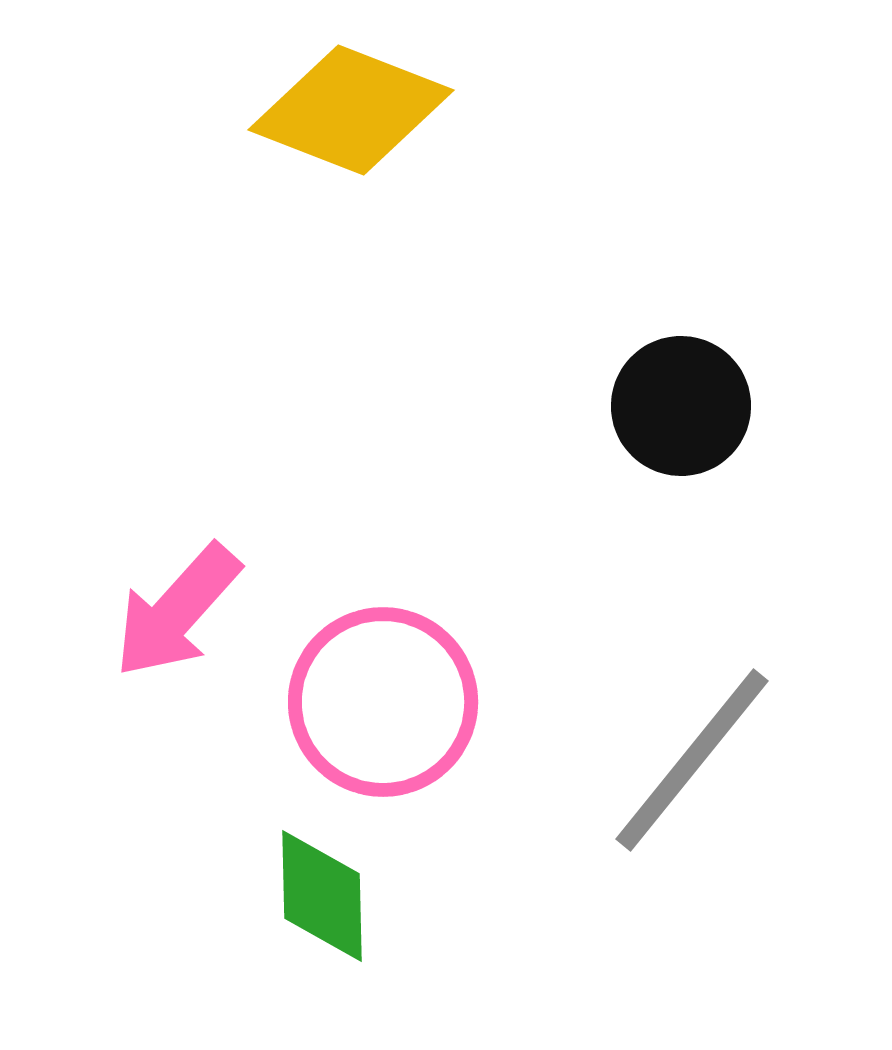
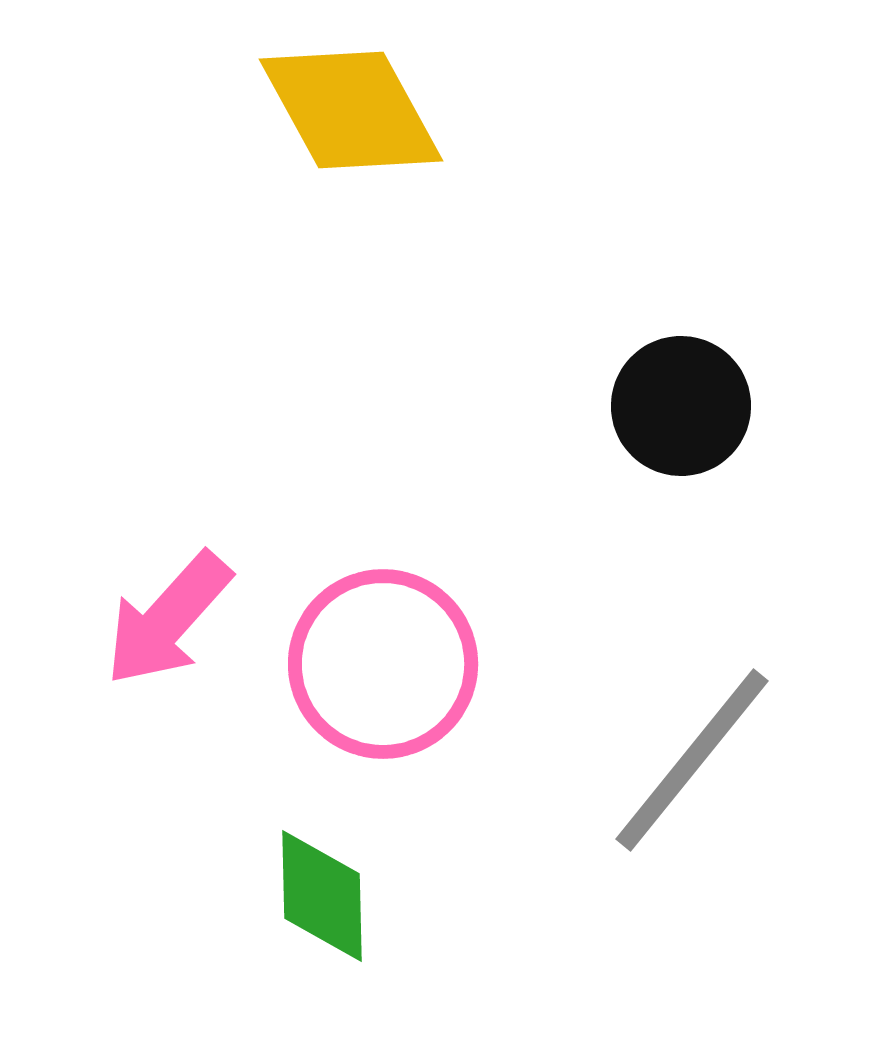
yellow diamond: rotated 40 degrees clockwise
pink arrow: moved 9 px left, 8 px down
pink circle: moved 38 px up
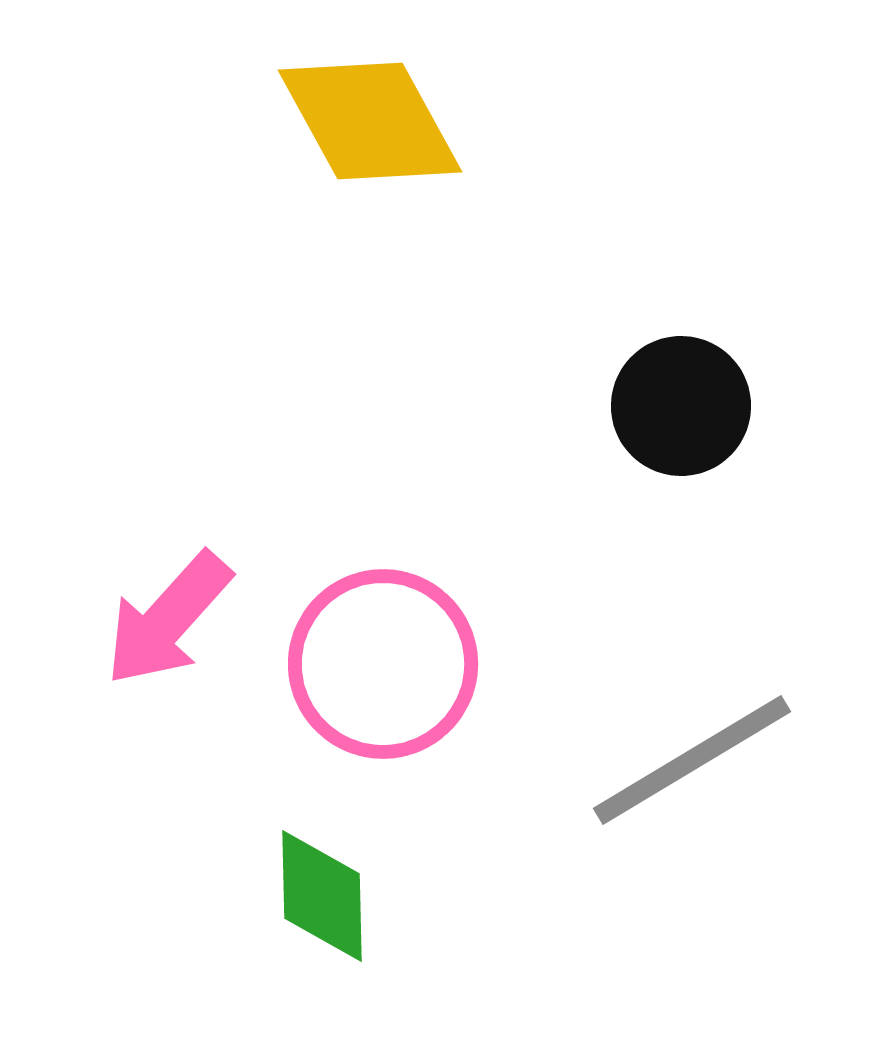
yellow diamond: moved 19 px right, 11 px down
gray line: rotated 20 degrees clockwise
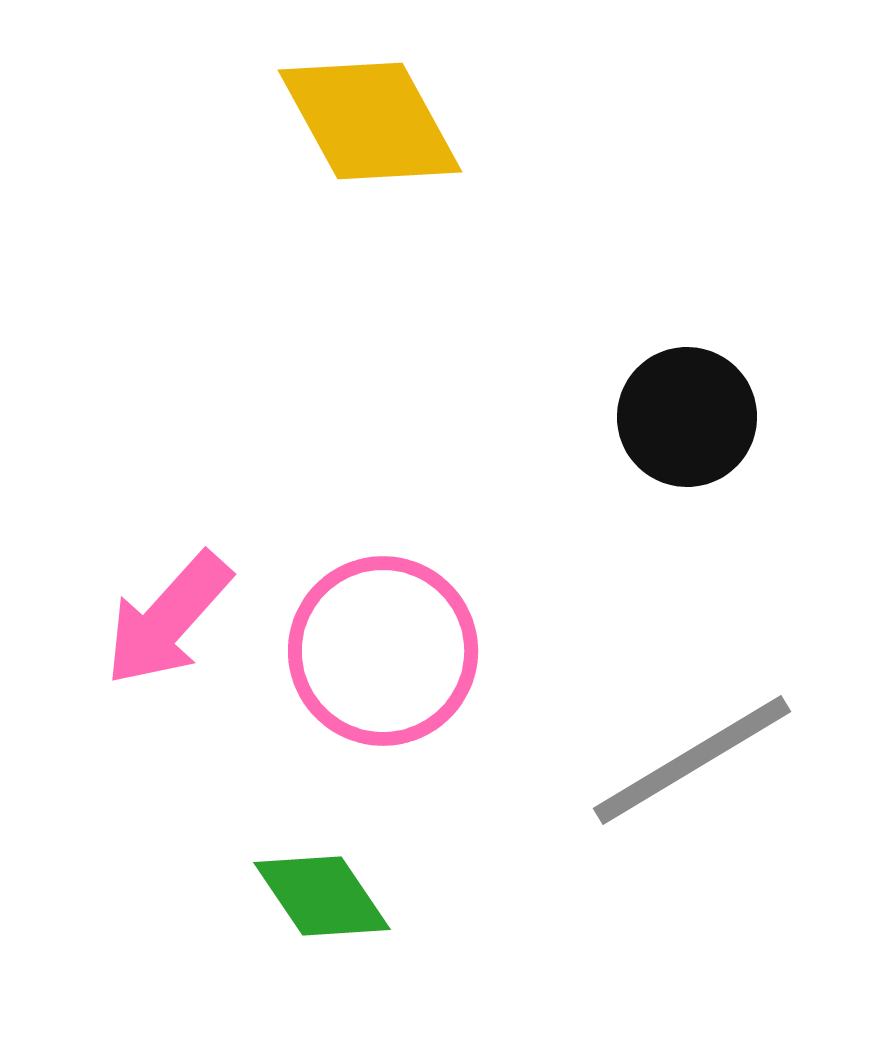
black circle: moved 6 px right, 11 px down
pink circle: moved 13 px up
green diamond: rotated 33 degrees counterclockwise
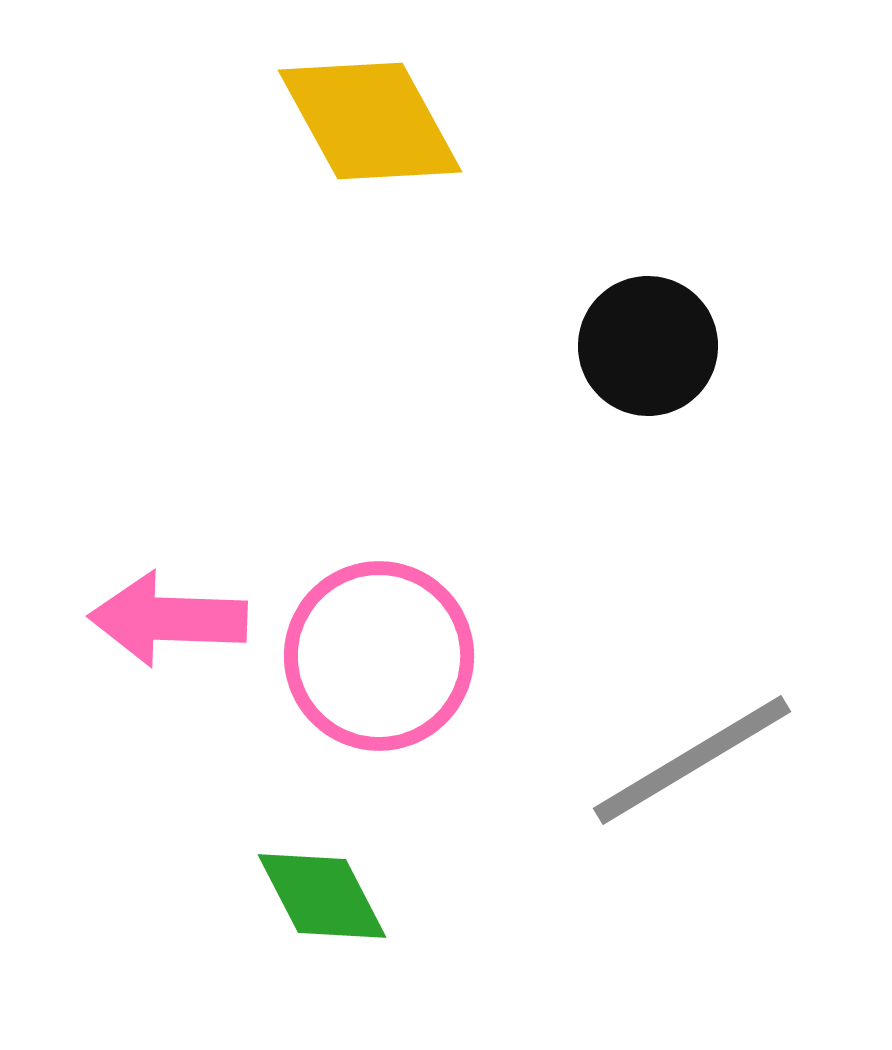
black circle: moved 39 px left, 71 px up
pink arrow: rotated 50 degrees clockwise
pink circle: moved 4 px left, 5 px down
green diamond: rotated 7 degrees clockwise
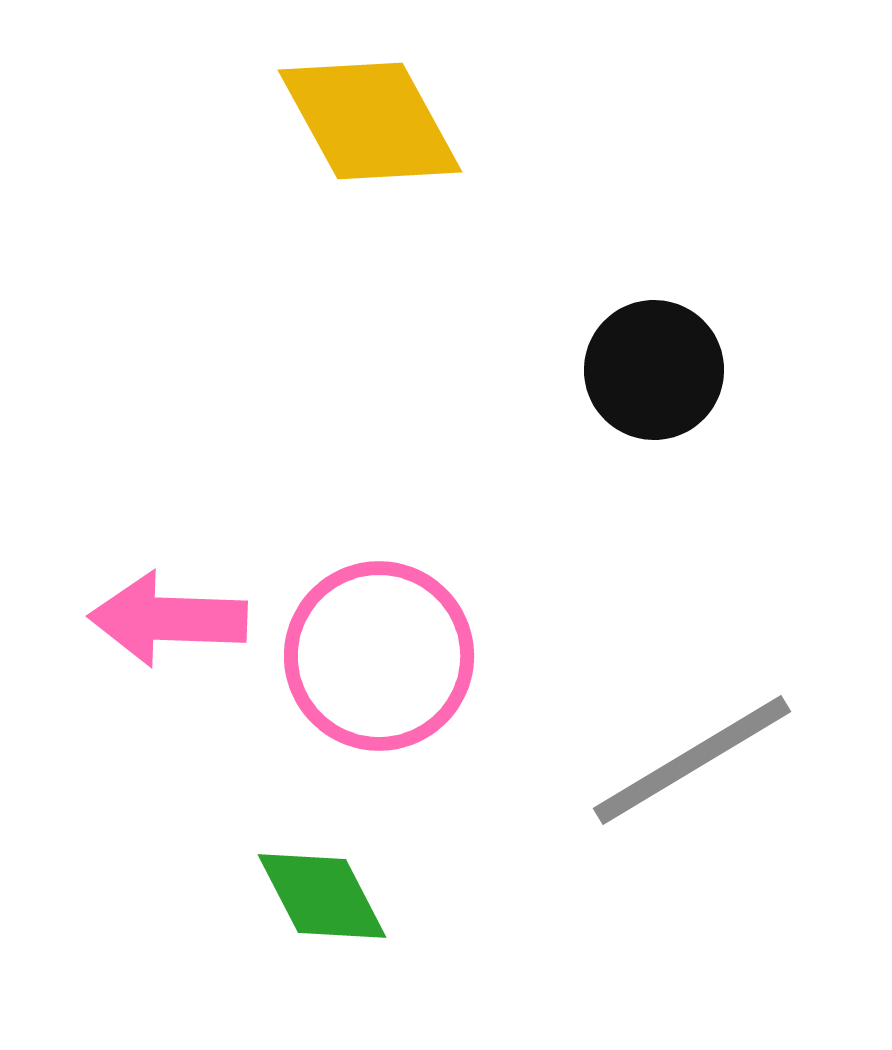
black circle: moved 6 px right, 24 px down
